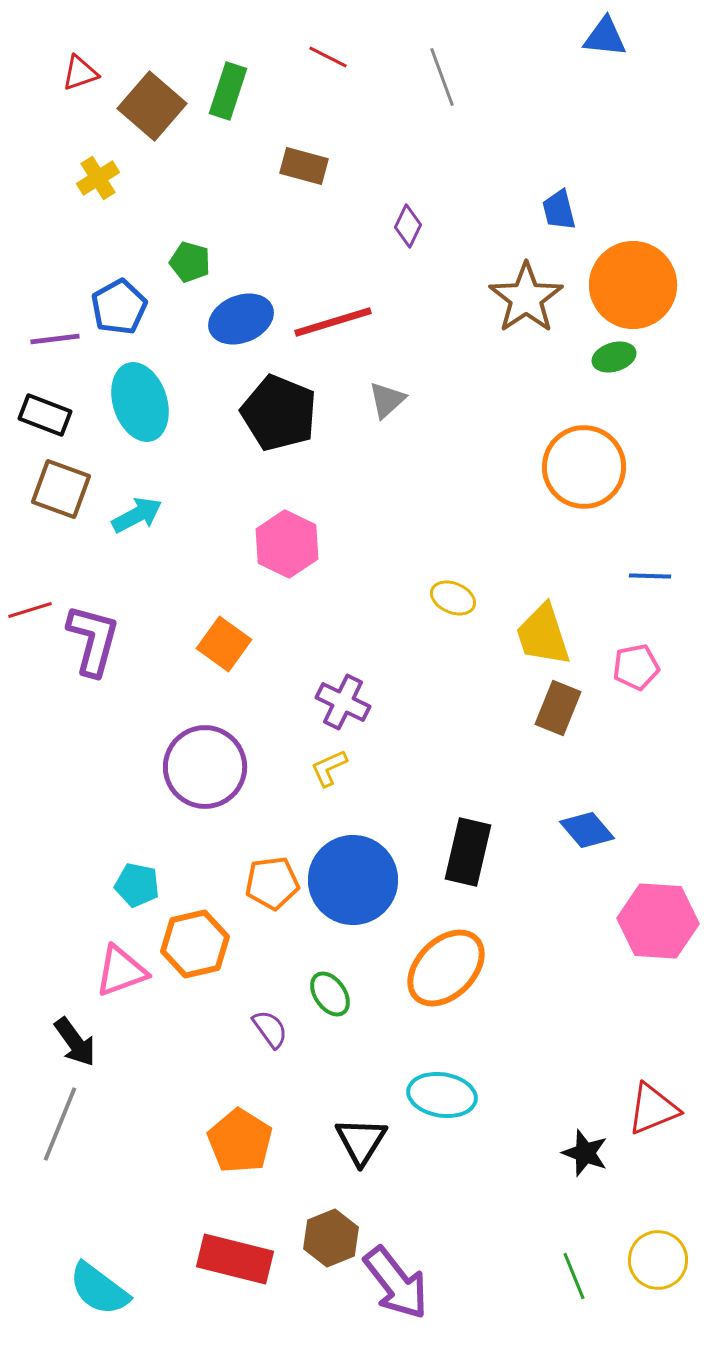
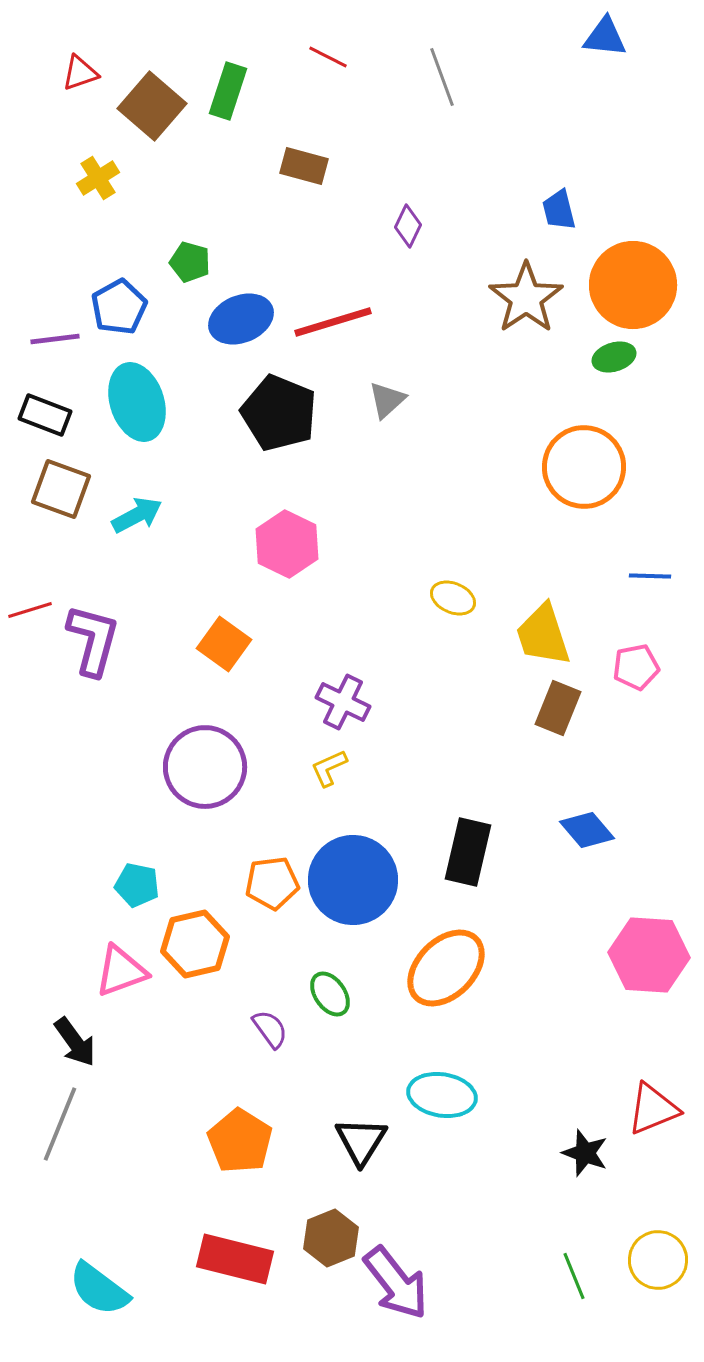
cyan ellipse at (140, 402): moved 3 px left
pink hexagon at (658, 921): moved 9 px left, 34 px down
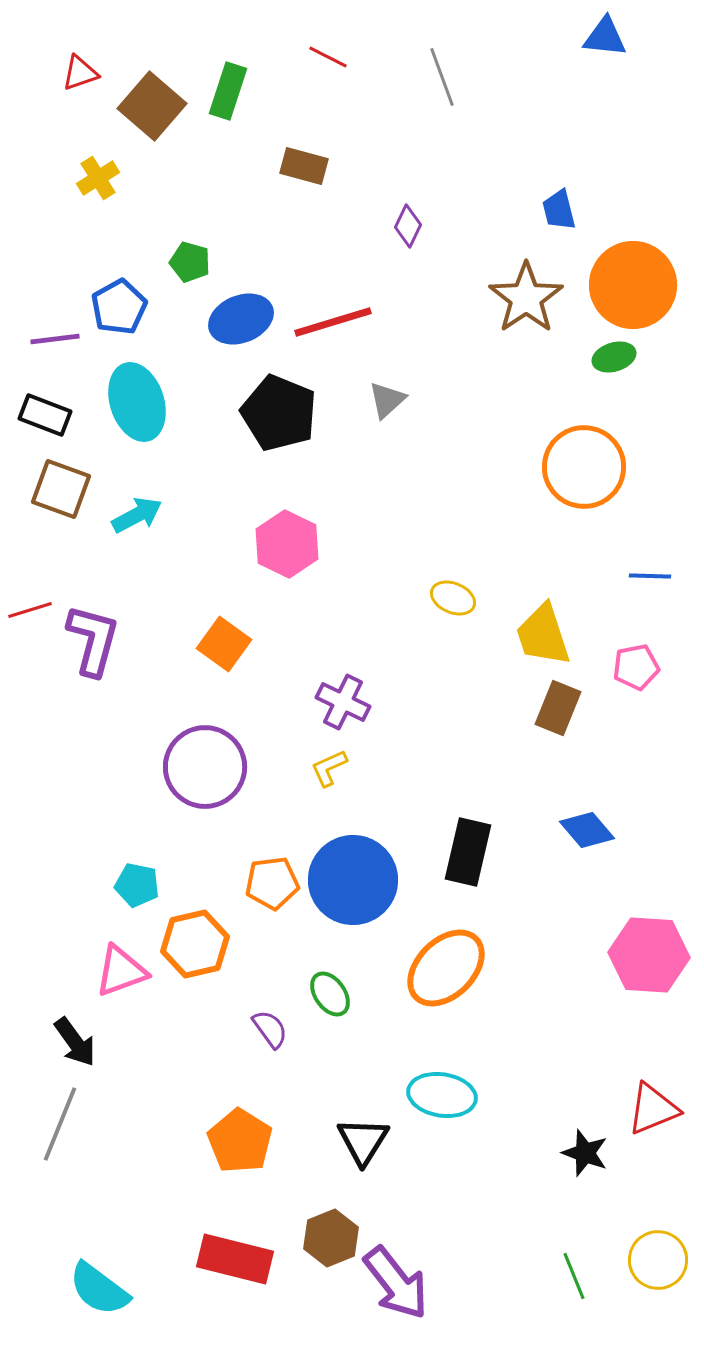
black triangle at (361, 1141): moved 2 px right
